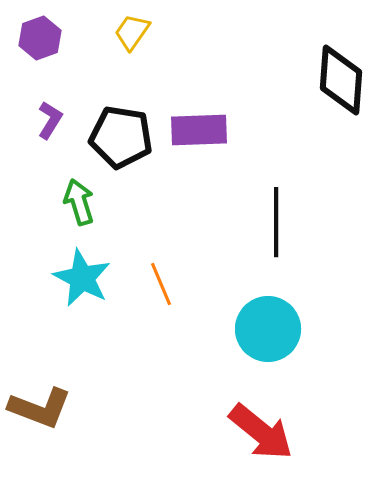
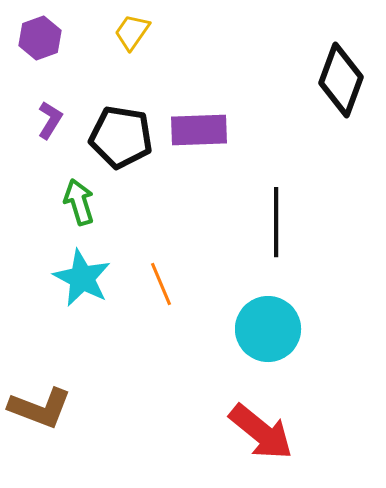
black diamond: rotated 16 degrees clockwise
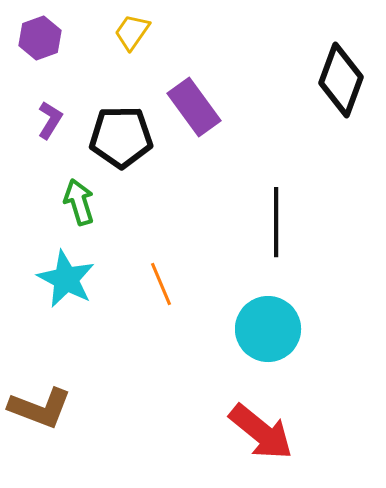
purple rectangle: moved 5 px left, 23 px up; rotated 56 degrees clockwise
black pentagon: rotated 10 degrees counterclockwise
cyan star: moved 16 px left, 1 px down
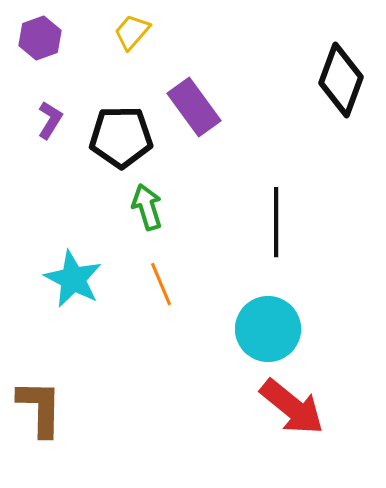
yellow trapezoid: rotated 6 degrees clockwise
green arrow: moved 68 px right, 5 px down
cyan star: moved 7 px right
brown L-shape: rotated 110 degrees counterclockwise
red arrow: moved 31 px right, 25 px up
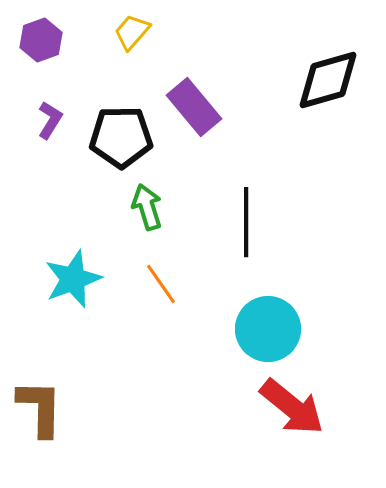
purple hexagon: moved 1 px right, 2 px down
black diamond: moved 13 px left; rotated 54 degrees clockwise
purple rectangle: rotated 4 degrees counterclockwise
black line: moved 30 px left
cyan star: rotated 24 degrees clockwise
orange line: rotated 12 degrees counterclockwise
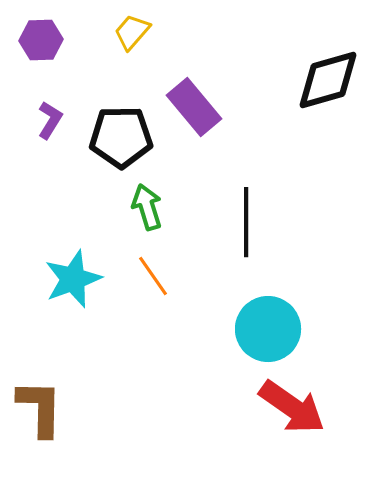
purple hexagon: rotated 18 degrees clockwise
orange line: moved 8 px left, 8 px up
red arrow: rotated 4 degrees counterclockwise
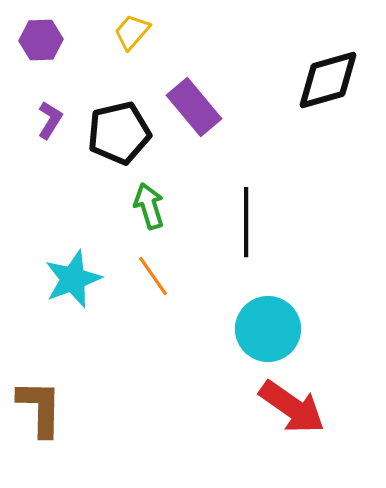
black pentagon: moved 2 px left, 4 px up; rotated 12 degrees counterclockwise
green arrow: moved 2 px right, 1 px up
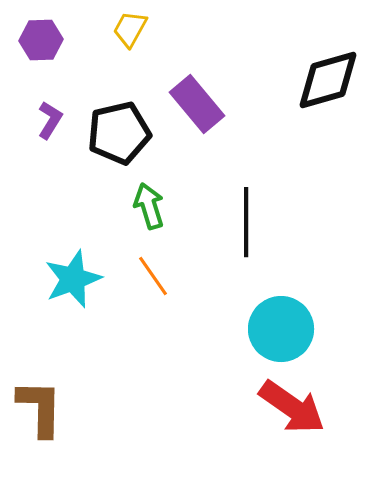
yellow trapezoid: moved 2 px left, 3 px up; rotated 12 degrees counterclockwise
purple rectangle: moved 3 px right, 3 px up
cyan circle: moved 13 px right
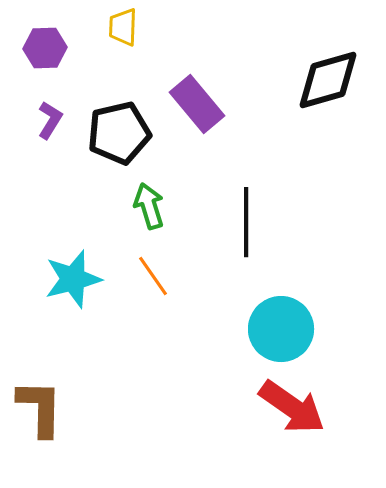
yellow trapezoid: moved 7 px left, 2 px up; rotated 27 degrees counterclockwise
purple hexagon: moved 4 px right, 8 px down
cyan star: rotated 6 degrees clockwise
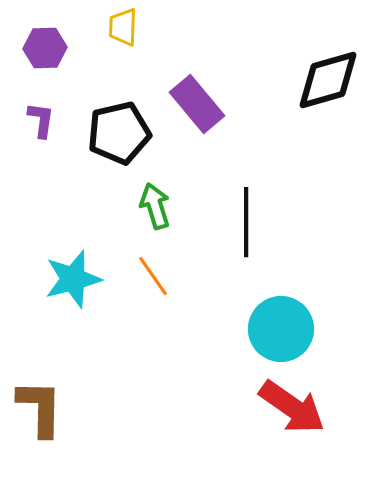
purple L-shape: moved 9 px left; rotated 24 degrees counterclockwise
green arrow: moved 6 px right
